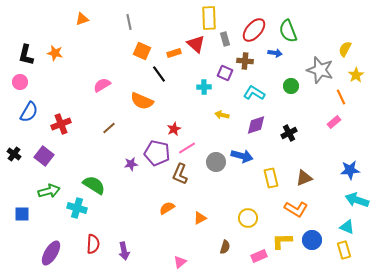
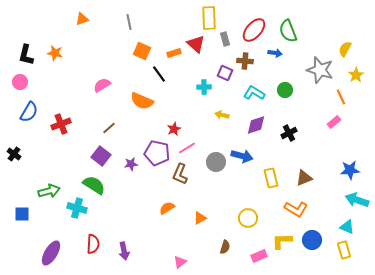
green circle at (291, 86): moved 6 px left, 4 px down
purple square at (44, 156): moved 57 px right
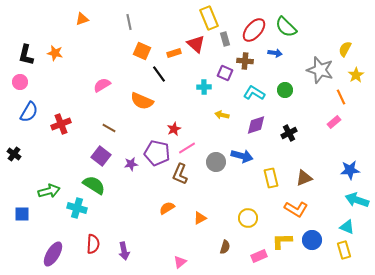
yellow rectangle at (209, 18): rotated 20 degrees counterclockwise
green semicircle at (288, 31): moved 2 px left, 4 px up; rotated 25 degrees counterclockwise
brown line at (109, 128): rotated 72 degrees clockwise
purple ellipse at (51, 253): moved 2 px right, 1 px down
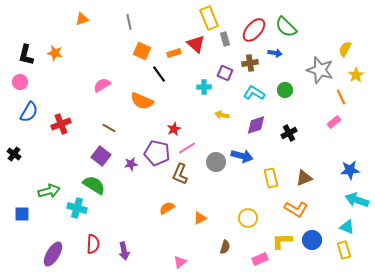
brown cross at (245, 61): moved 5 px right, 2 px down; rotated 14 degrees counterclockwise
pink rectangle at (259, 256): moved 1 px right, 3 px down
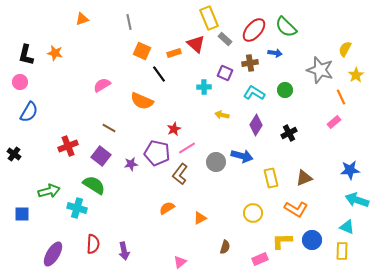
gray rectangle at (225, 39): rotated 32 degrees counterclockwise
red cross at (61, 124): moved 7 px right, 22 px down
purple diamond at (256, 125): rotated 40 degrees counterclockwise
brown L-shape at (180, 174): rotated 15 degrees clockwise
yellow circle at (248, 218): moved 5 px right, 5 px up
yellow rectangle at (344, 250): moved 2 px left, 1 px down; rotated 18 degrees clockwise
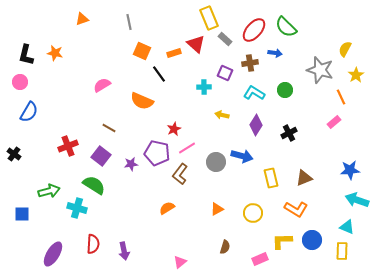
orange triangle at (200, 218): moved 17 px right, 9 px up
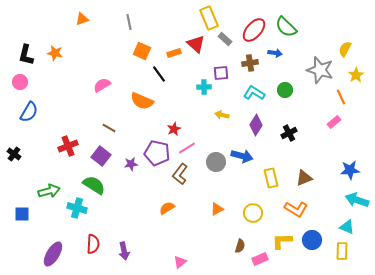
purple square at (225, 73): moved 4 px left; rotated 28 degrees counterclockwise
brown semicircle at (225, 247): moved 15 px right, 1 px up
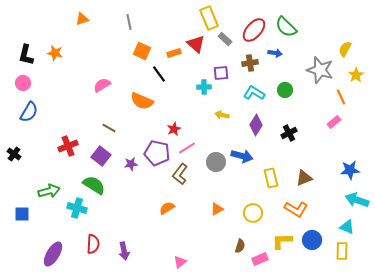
pink circle at (20, 82): moved 3 px right, 1 px down
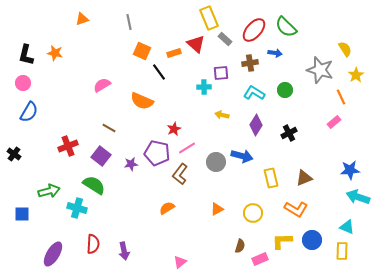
yellow semicircle at (345, 49): rotated 119 degrees clockwise
black line at (159, 74): moved 2 px up
cyan arrow at (357, 200): moved 1 px right, 3 px up
